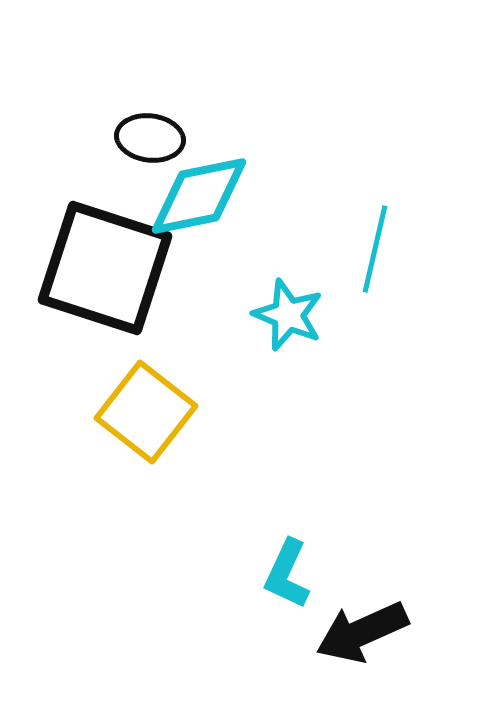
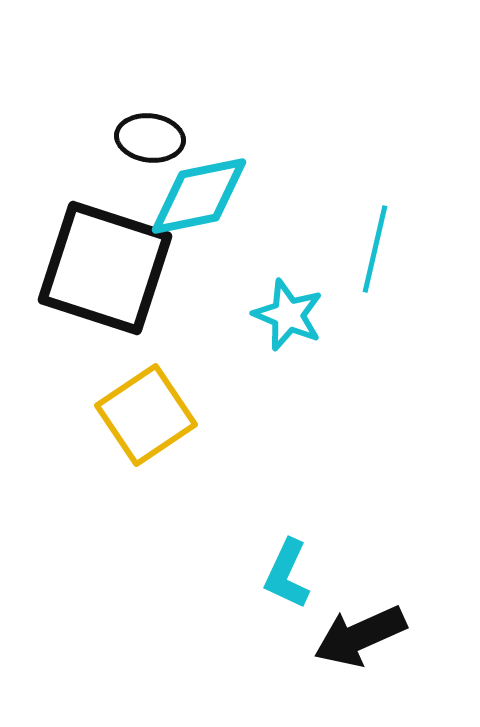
yellow square: moved 3 px down; rotated 18 degrees clockwise
black arrow: moved 2 px left, 4 px down
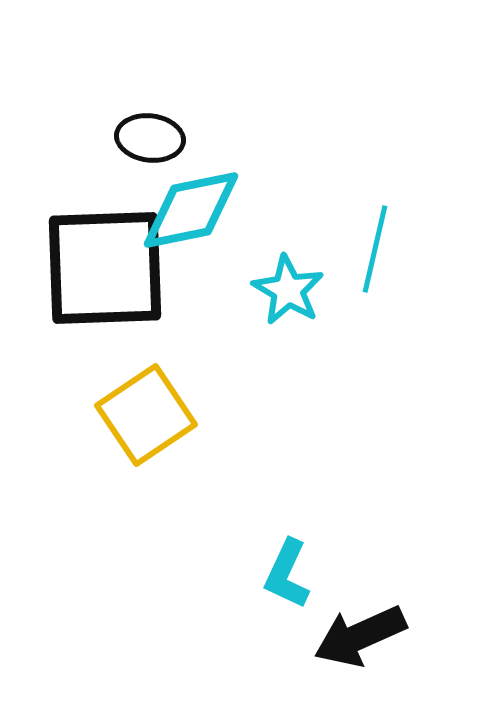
cyan diamond: moved 8 px left, 14 px down
black square: rotated 20 degrees counterclockwise
cyan star: moved 25 px up; rotated 8 degrees clockwise
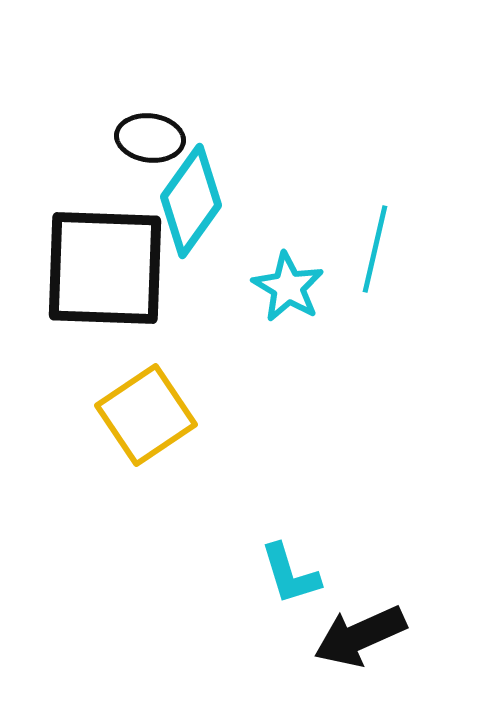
cyan diamond: moved 9 px up; rotated 43 degrees counterclockwise
black square: rotated 4 degrees clockwise
cyan star: moved 3 px up
cyan L-shape: moved 3 px right; rotated 42 degrees counterclockwise
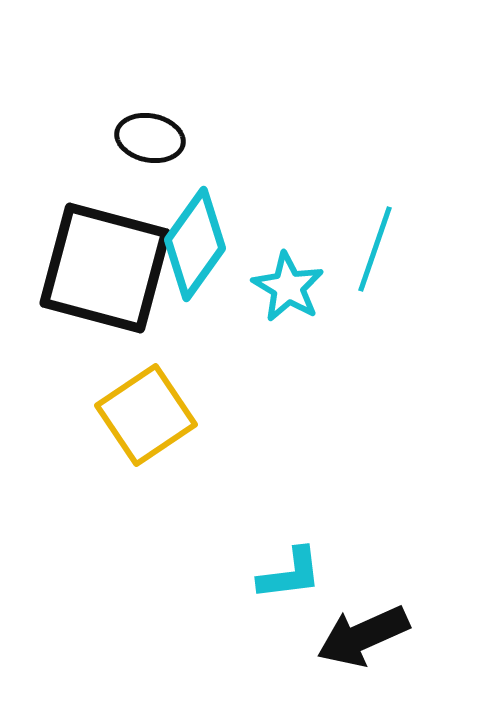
black ellipse: rotated 4 degrees clockwise
cyan diamond: moved 4 px right, 43 px down
cyan line: rotated 6 degrees clockwise
black square: rotated 13 degrees clockwise
cyan L-shape: rotated 80 degrees counterclockwise
black arrow: moved 3 px right
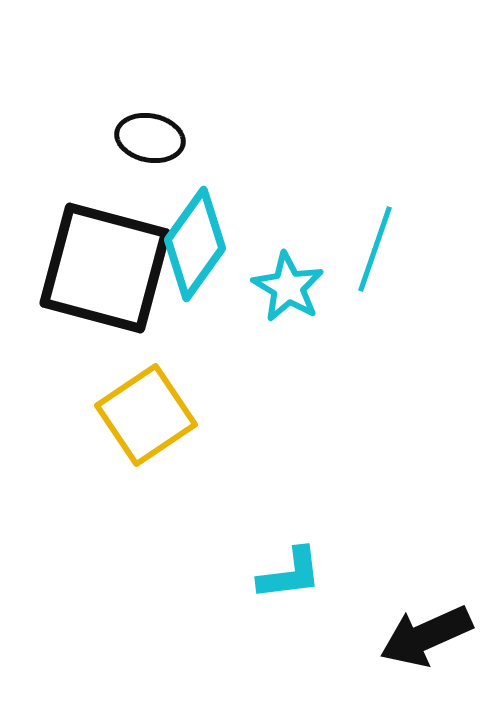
black arrow: moved 63 px right
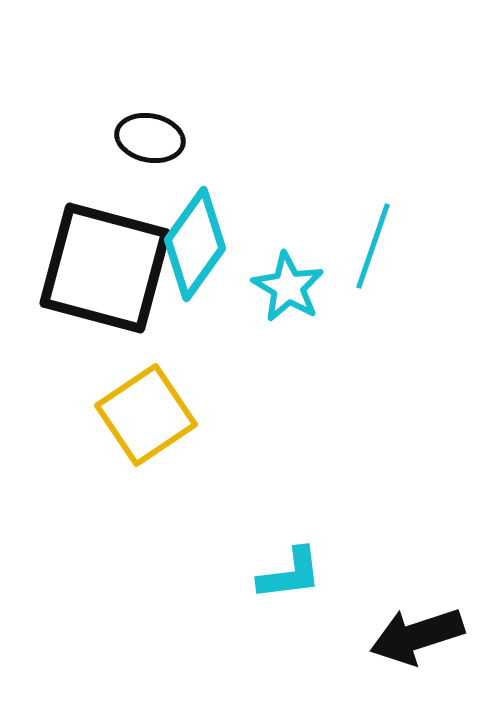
cyan line: moved 2 px left, 3 px up
black arrow: moved 9 px left; rotated 6 degrees clockwise
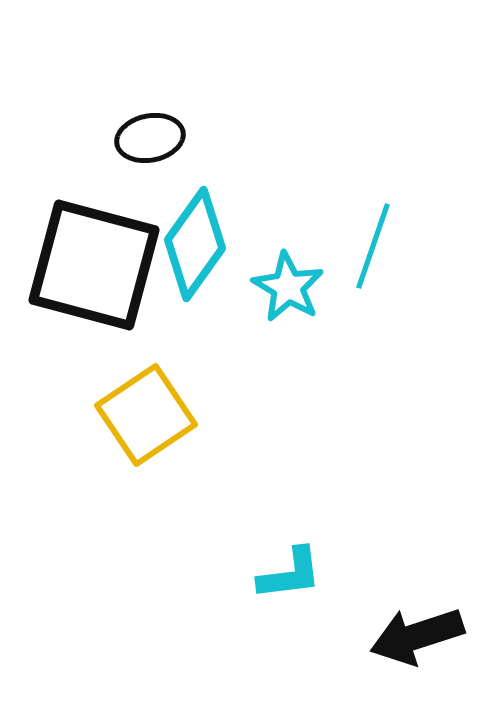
black ellipse: rotated 22 degrees counterclockwise
black square: moved 11 px left, 3 px up
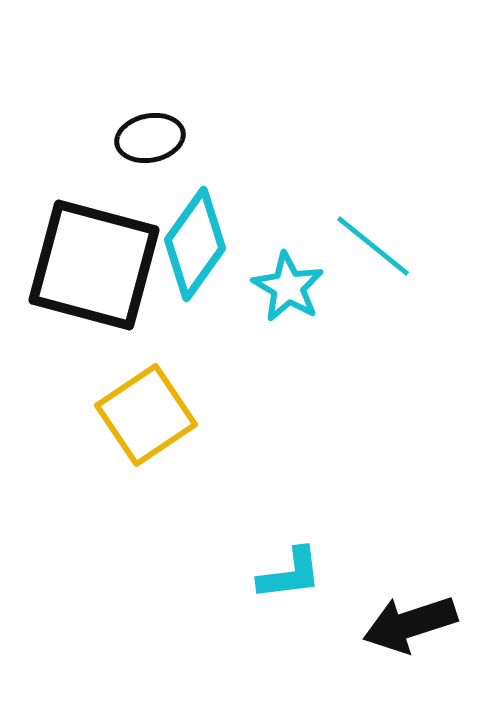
cyan line: rotated 70 degrees counterclockwise
black arrow: moved 7 px left, 12 px up
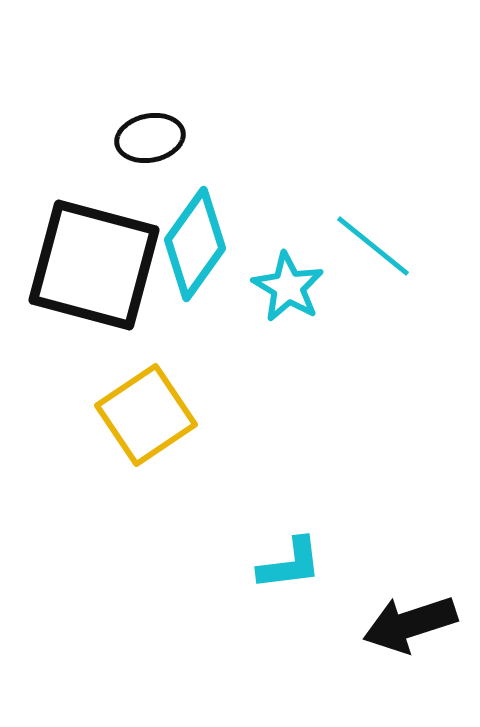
cyan L-shape: moved 10 px up
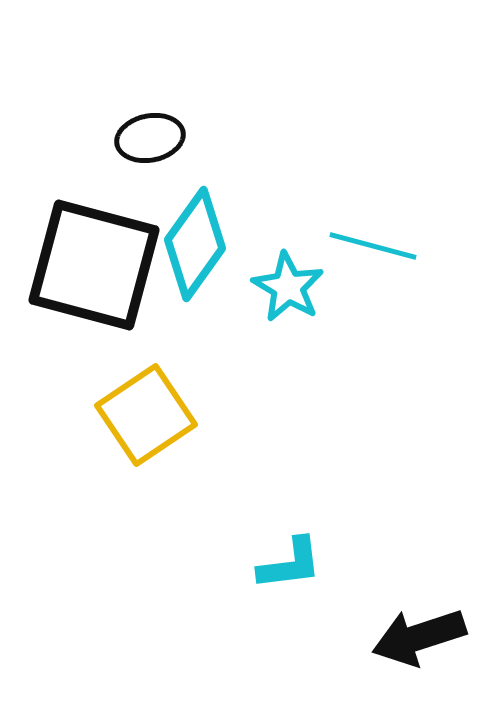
cyan line: rotated 24 degrees counterclockwise
black arrow: moved 9 px right, 13 px down
